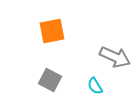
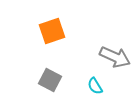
orange square: rotated 8 degrees counterclockwise
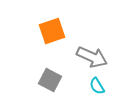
gray arrow: moved 23 px left
cyan semicircle: moved 2 px right
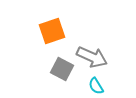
gray square: moved 12 px right, 11 px up
cyan semicircle: moved 1 px left
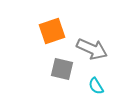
gray arrow: moved 8 px up
gray square: rotated 15 degrees counterclockwise
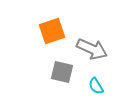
gray square: moved 3 px down
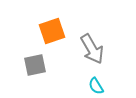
gray arrow: rotated 36 degrees clockwise
gray square: moved 27 px left, 7 px up; rotated 25 degrees counterclockwise
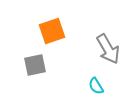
gray arrow: moved 16 px right
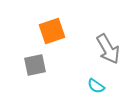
cyan semicircle: rotated 24 degrees counterclockwise
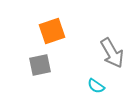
gray arrow: moved 4 px right, 4 px down
gray square: moved 5 px right
